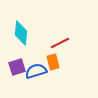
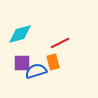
cyan diamond: moved 1 px left, 1 px down; rotated 70 degrees clockwise
purple square: moved 5 px right, 4 px up; rotated 18 degrees clockwise
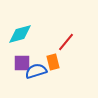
red line: moved 6 px right, 1 px up; rotated 24 degrees counterclockwise
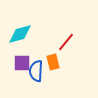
blue semicircle: rotated 70 degrees counterclockwise
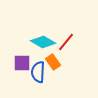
cyan diamond: moved 23 px right, 8 px down; rotated 45 degrees clockwise
orange rectangle: rotated 21 degrees counterclockwise
blue semicircle: moved 2 px right, 1 px down
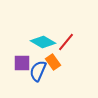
blue semicircle: moved 1 px up; rotated 20 degrees clockwise
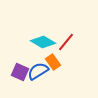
purple square: moved 2 px left, 9 px down; rotated 24 degrees clockwise
blue semicircle: rotated 35 degrees clockwise
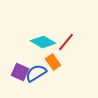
blue semicircle: moved 2 px left, 2 px down
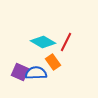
red line: rotated 12 degrees counterclockwise
blue semicircle: rotated 30 degrees clockwise
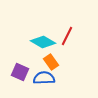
red line: moved 1 px right, 6 px up
orange rectangle: moved 2 px left
blue semicircle: moved 8 px right, 5 px down
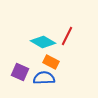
orange rectangle: rotated 28 degrees counterclockwise
